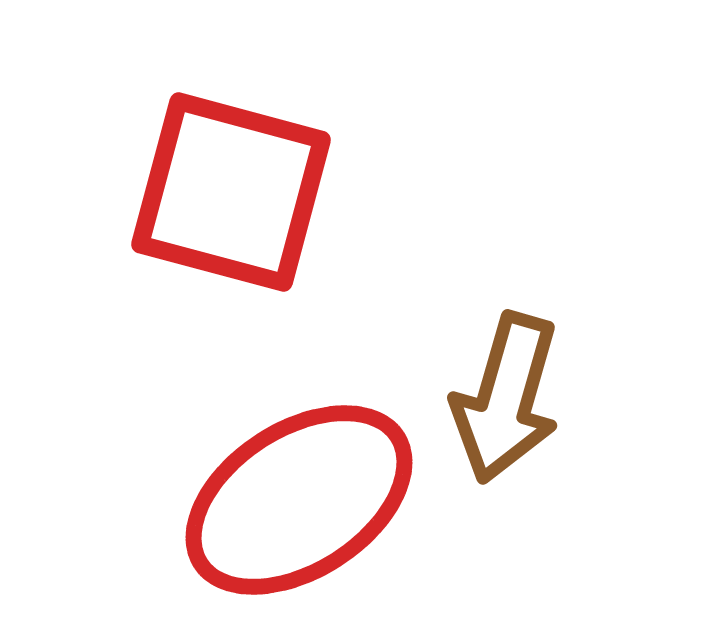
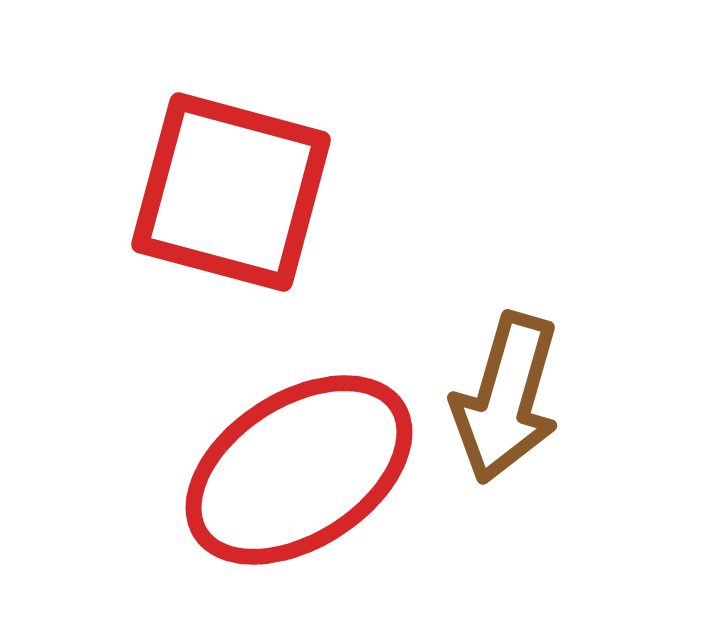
red ellipse: moved 30 px up
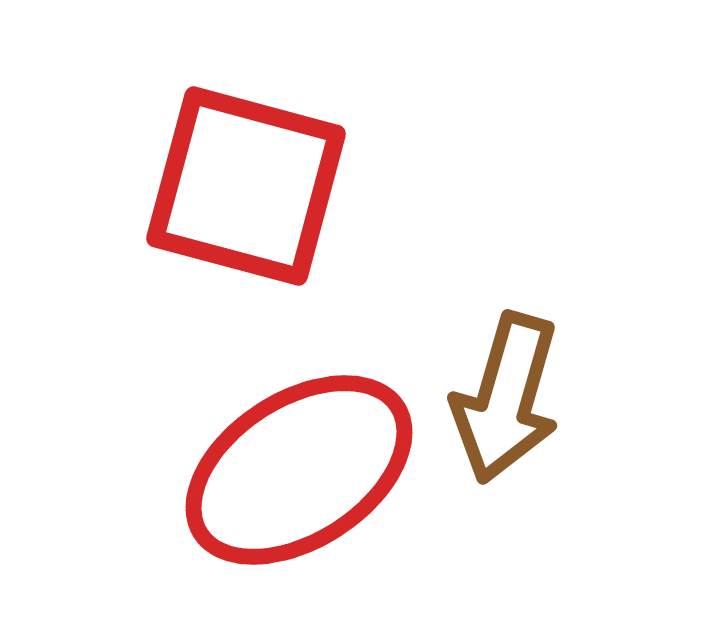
red square: moved 15 px right, 6 px up
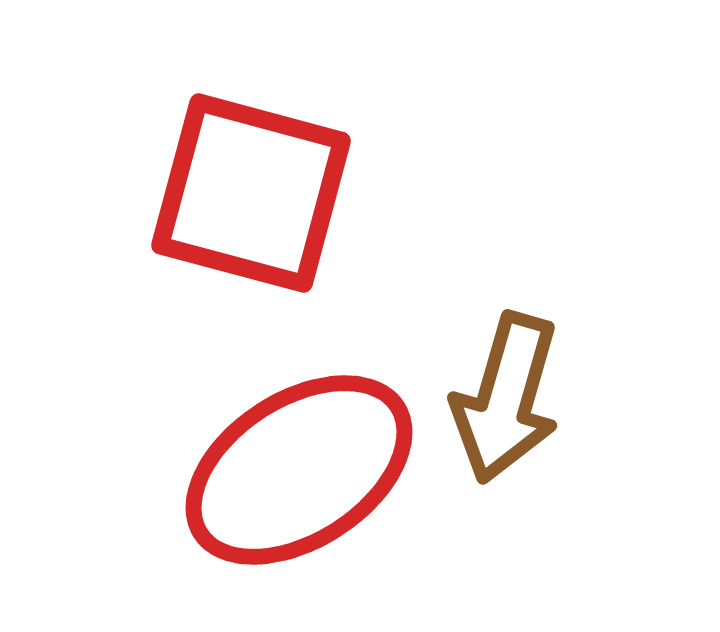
red square: moved 5 px right, 7 px down
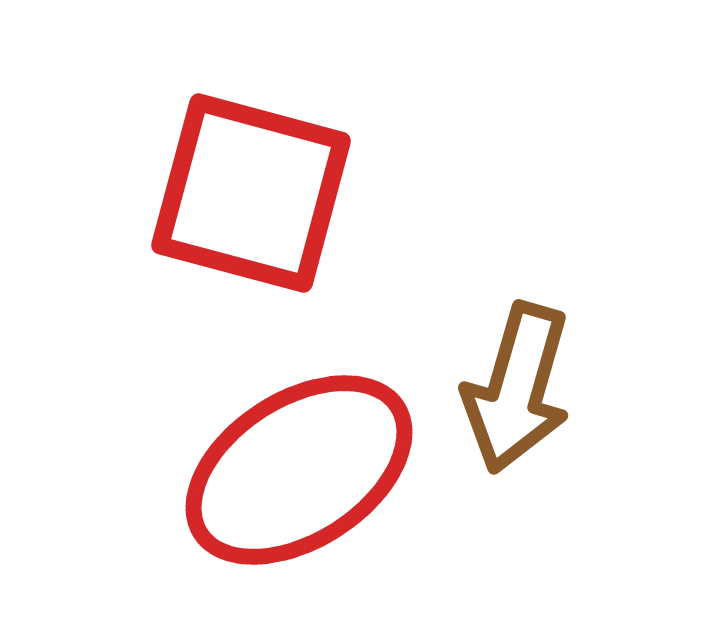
brown arrow: moved 11 px right, 10 px up
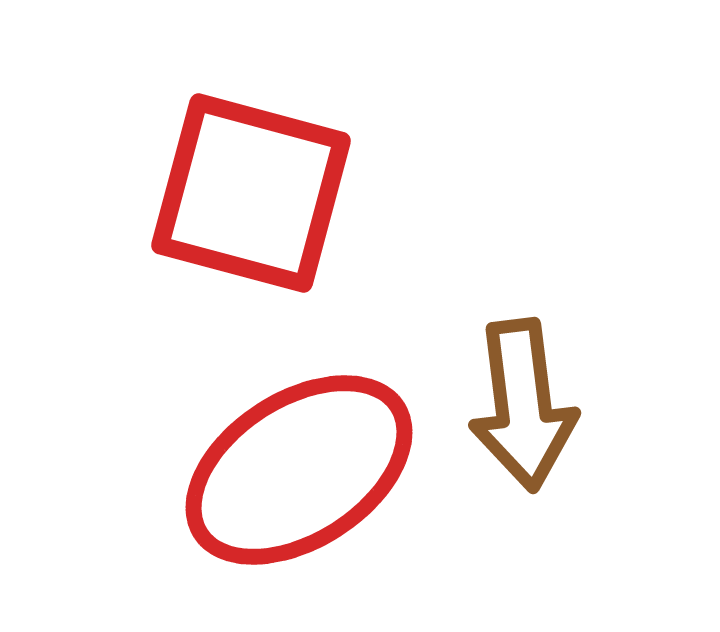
brown arrow: moved 6 px right, 17 px down; rotated 23 degrees counterclockwise
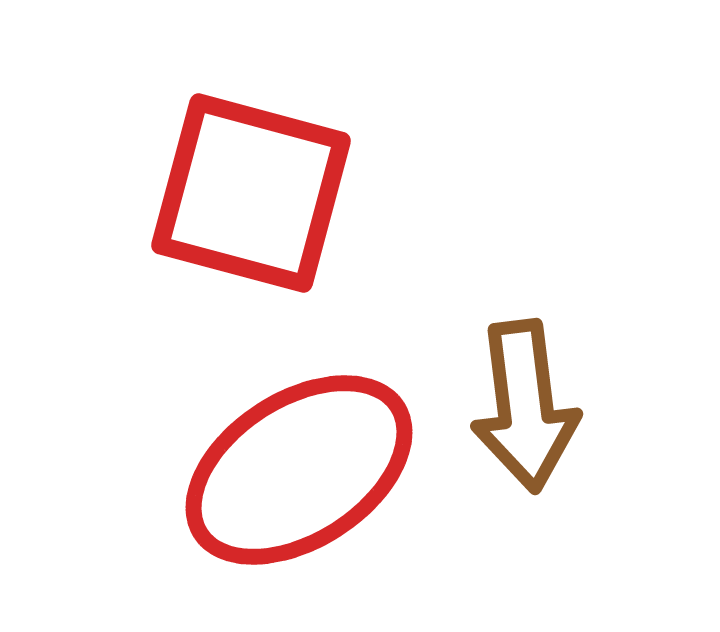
brown arrow: moved 2 px right, 1 px down
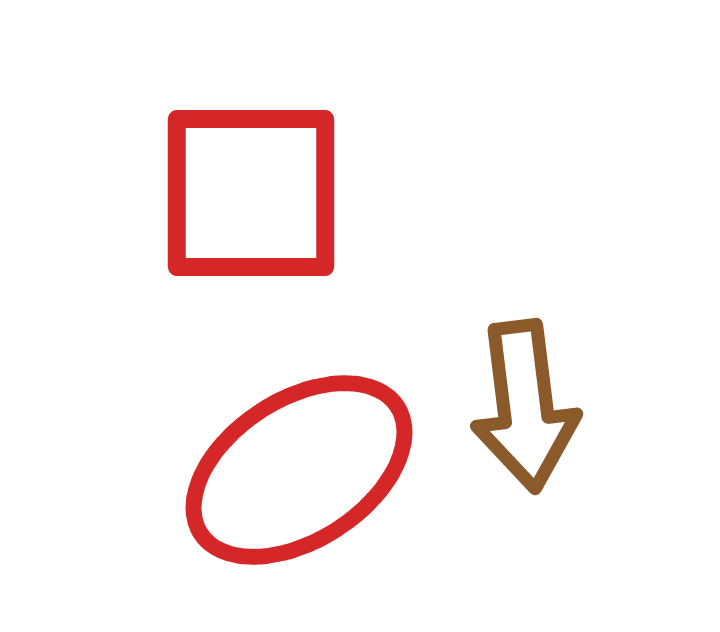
red square: rotated 15 degrees counterclockwise
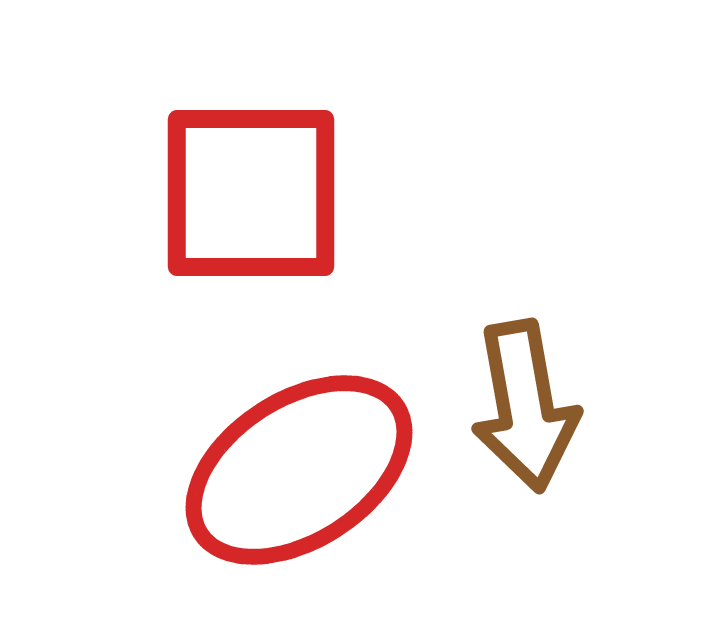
brown arrow: rotated 3 degrees counterclockwise
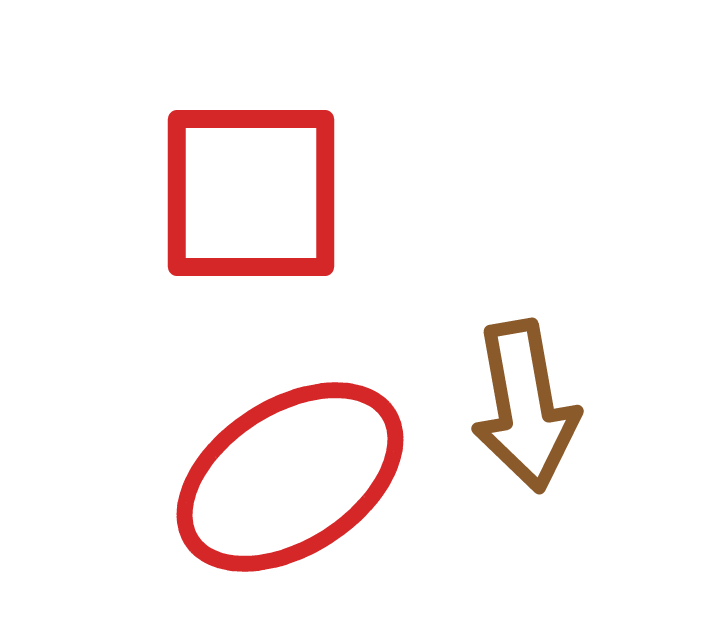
red ellipse: moved 9 px left, 7 px down
